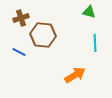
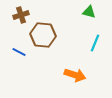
brown cross: moved 3 px up
cyan line: rotated 24 degrees clockwise
orange arrow: rotated 50 degrees clockwise
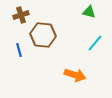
cyan line: rotated 18 degrees clockwise
blue line: moved 2 px up; rotated 48 degrees clockwise
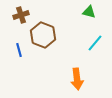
brown hexagon: rotated 15 degrees clockwise
orange arrow: moved 2 px right, 4 px down; rotated 65 degrees clockwise
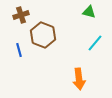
orange arrow: moved 2 px right
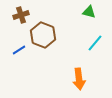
blue line: rotated 72 degrees clockwise
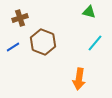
brown cross: moved 1 px left, 3 px down
brown hexagon: moved 7 px down
blue line: moved 6 px left, 3 px up
orange arrow: rotated 15 degrees clockwise
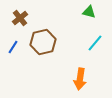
brown cross: rotated 21 degrees counterclockwise
brown hexagon: rotated 25 degrees clockwise
blue line: rotated 24 degrees counterclockwise
orange arrow: moved 1 px right
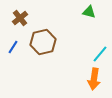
cyan line: moved 5 px right, 11 px down
orange arrow: moved 14 px right
